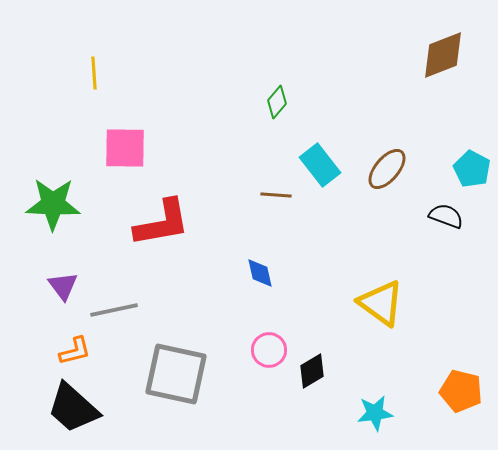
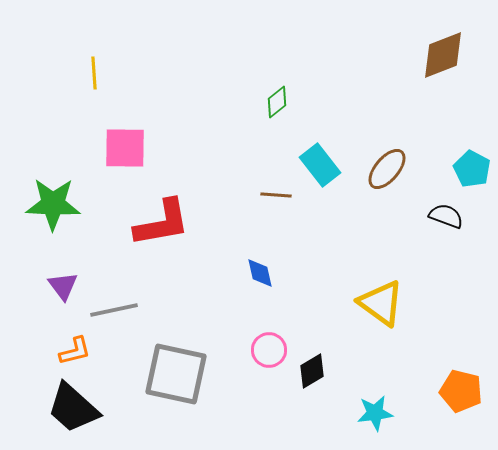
green diamond: rotated 12 degrees clockwise
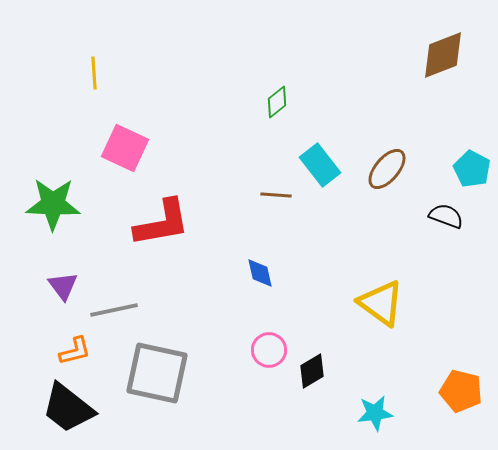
pink square: rotated 24 degrees clockwise
gray square: moved 19 px left, 1 px up
black trapezoid: moved 5 px left; rotated 4 degrees counterclockwise
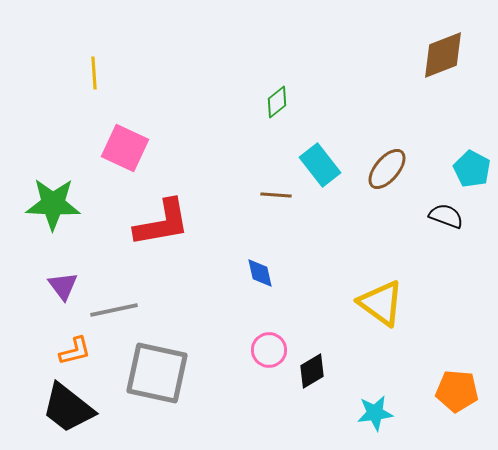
orange pentagon: moved 4 px left; rotated 9 degrees counterclockwise
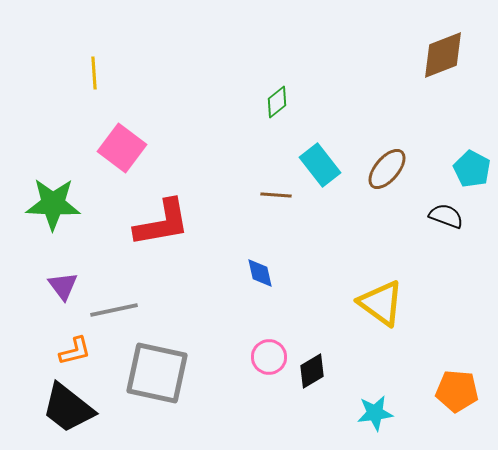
pink square: moved 3 px left; rotated 12 degrees clockwise
pink circle: moved 7 px down
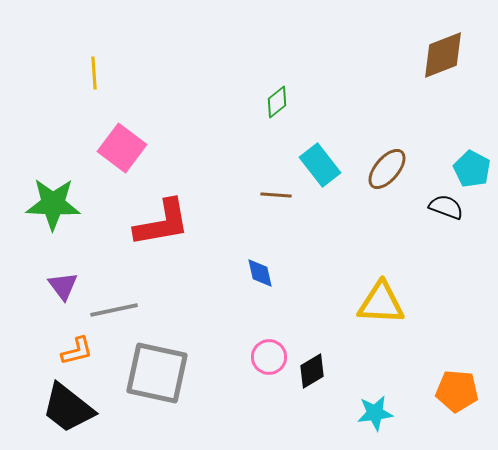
black semicircle: moved 9 px up
yellow triangle: rotated 33 degrees counterclockwise
orange L-shape: moved 2 px right
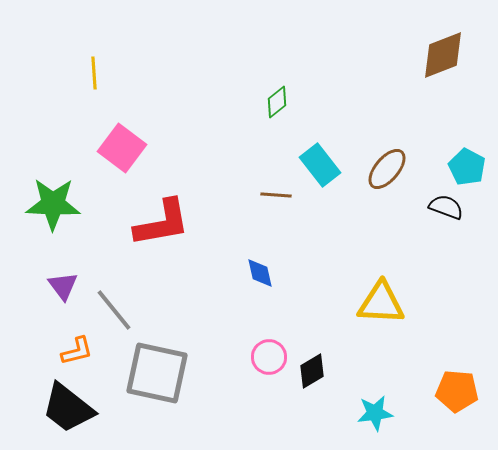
cyan pentagon: moved 5 px left, 2 px up
gray line: rotated 63 degrees clockwise
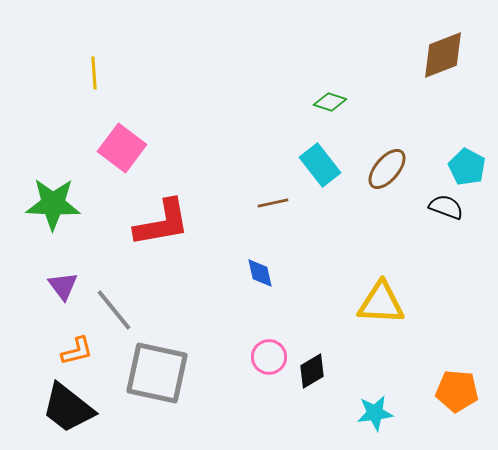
green diamond: moved 53 px right; rotated 56 degrees clockwise
brown line: moved 3 px left, 8 px down; rotated 16 degrees counterclockwise
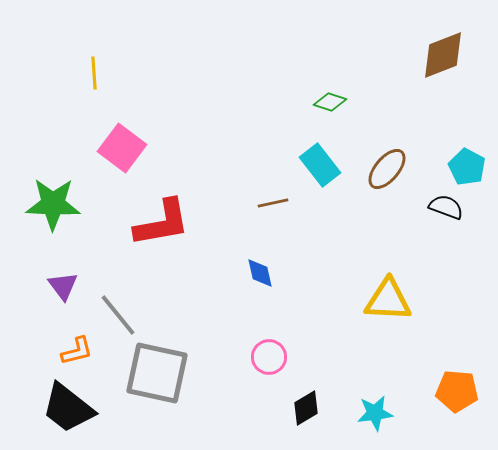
yellow triangle: moved 7 px right, 3 px up
gray line: moved 4 px right, 5 px down
black diamond: moved 6 px left, 37 px down
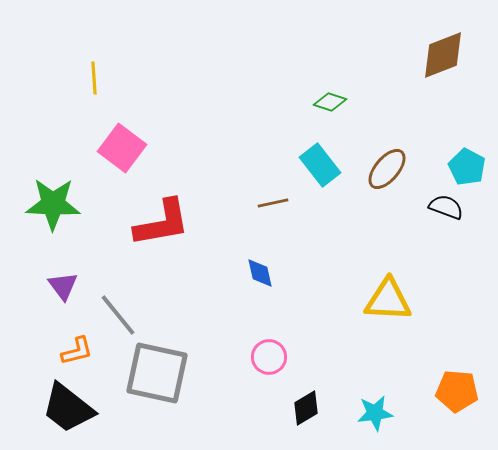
yellow line: moved 5 px down
